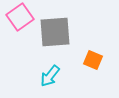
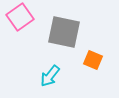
gray square: moved 9 px right; rotated 16 degrees clockwise
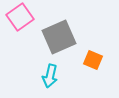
gray square: moved 5 px left, 5 px down; rotated 36 degrees counterclockwise
cyan arrow: rotated 25 degrees counterclockwise
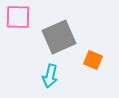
pink square: moved 2 px left; rotated 36 degrees clockwise
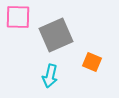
gray square: moved 3 px left, 2 px up
orange square: moved 1 px left, 2 px down
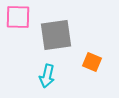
gray square: rotated 16 degrees clockwise
cyan arrow: moved 3 px left
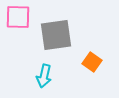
orange square: rotated 12 degrees clockwise
cyan arrow: moved 3 px left
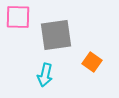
cyan arrow: moved 1 px right, 1 px up
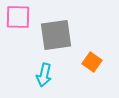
cyan arrow: moved 1 px left
